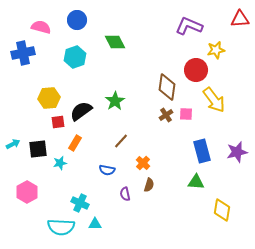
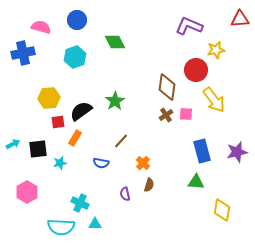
orange rectangle: moved 5 px up
blue semicircle: moved 6 px left, 7 px up
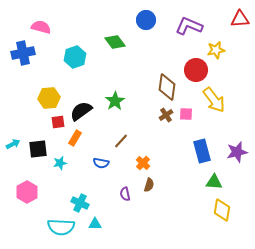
blue circle: moved 69 px right
green diamond: rotated 10 degrees counterclockwise
green triangle: moved 18 px right
